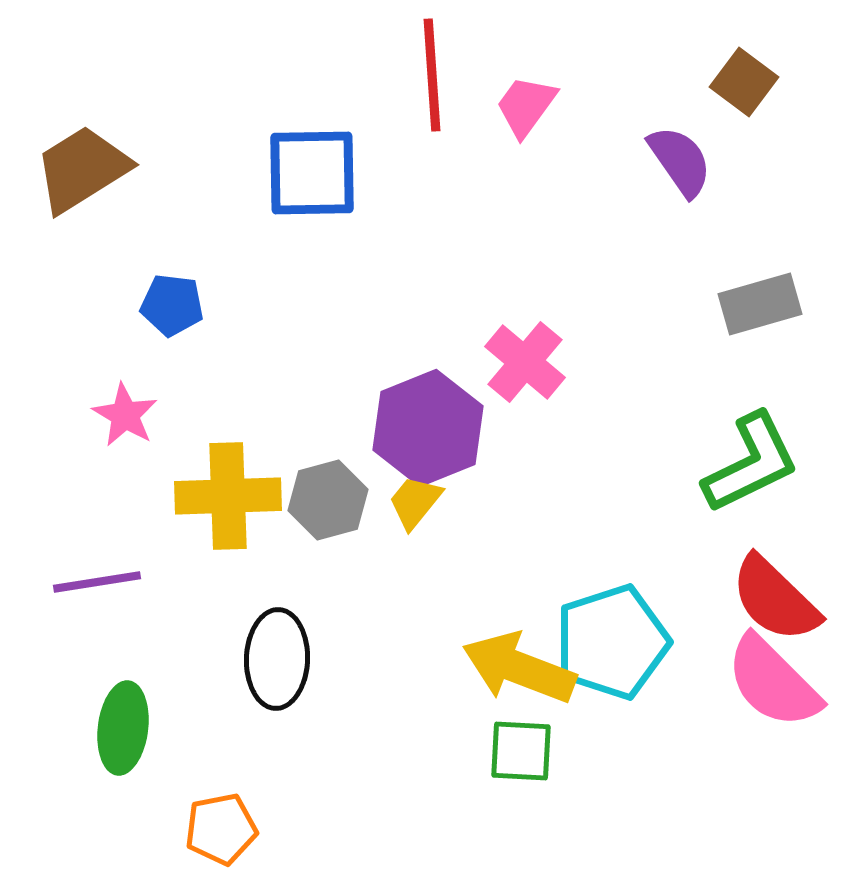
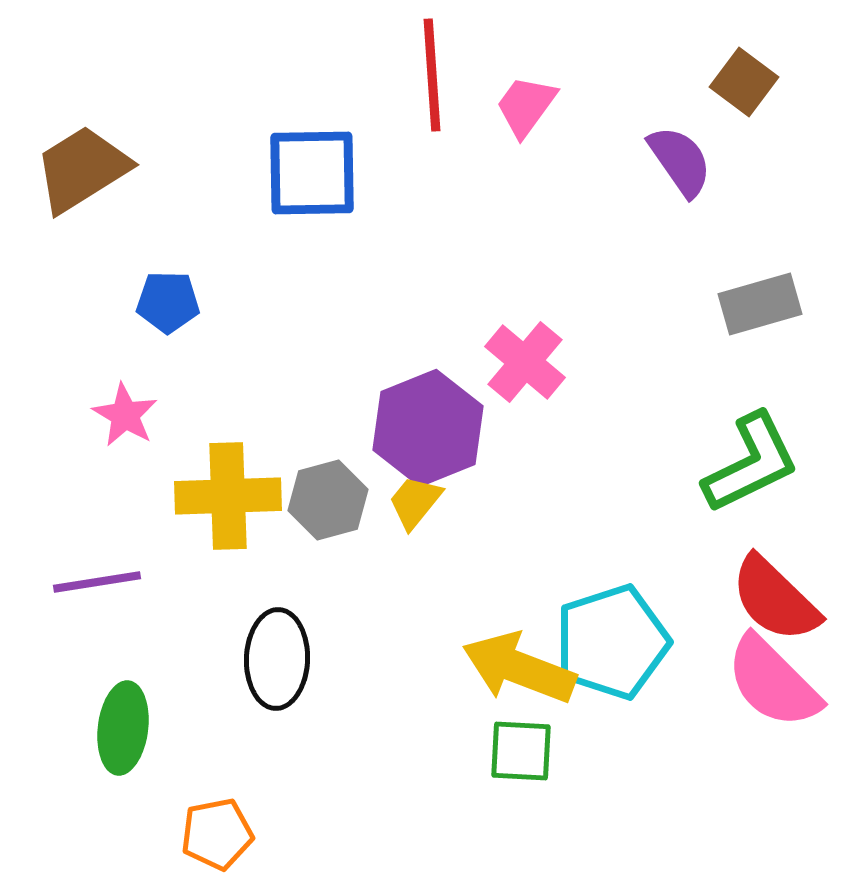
blue pentagon: moved 4 px left, 3 px up; rotated 6 degrees counterclockwise
orange pentagon: moved 4 px left, 5 px down
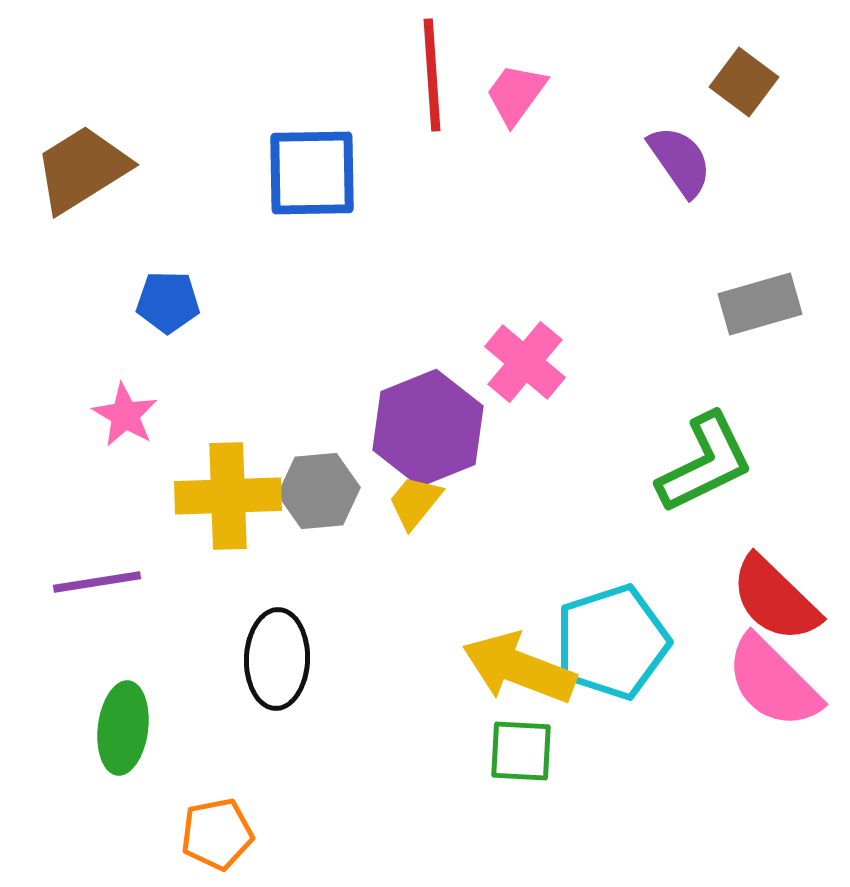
pink trapezoid: moved 10 px left, 12 px up
green L-shape: moved 46 px left
gray hexagon: moved 9 px left, 9 px up; rotated 10 degrees clockwise
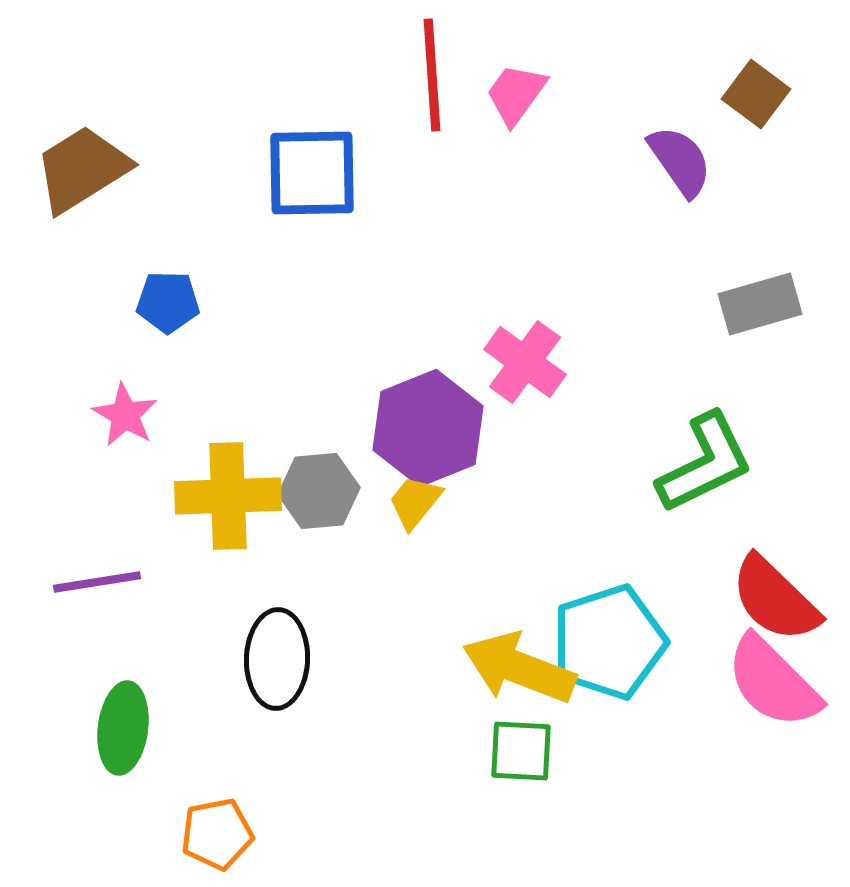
brown square: moved 12 px right, 12 px down
pink cross: rotated 4 degrees counterclockwise
cyan pentagon: moved 3 px left
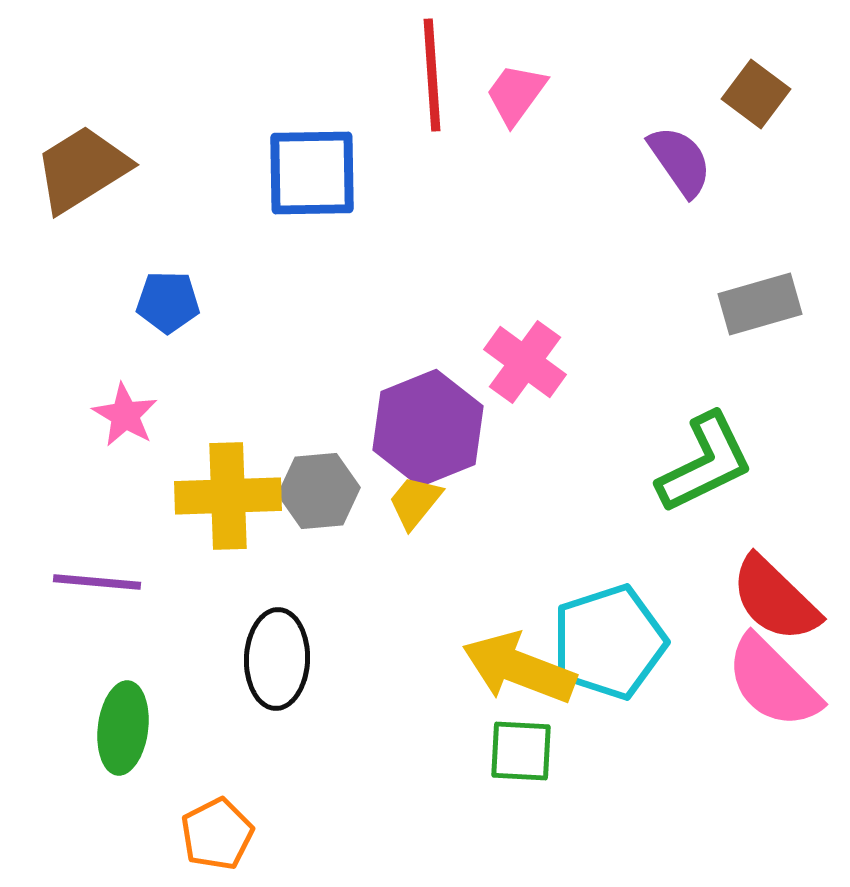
purple line: rotated 14 degrees clockwise
orange pentagon: rotated 16 degrees counterclockwise
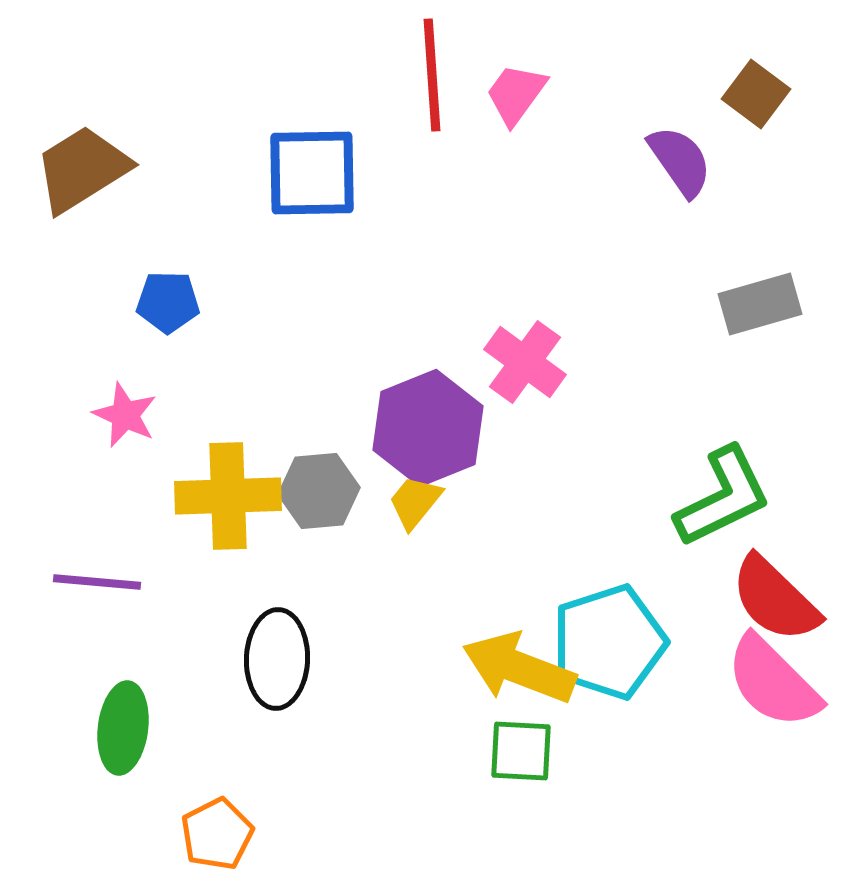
pink star: rotated 6 degrees counterclockwise
green L-shape: moved 18 px right, 34 px down
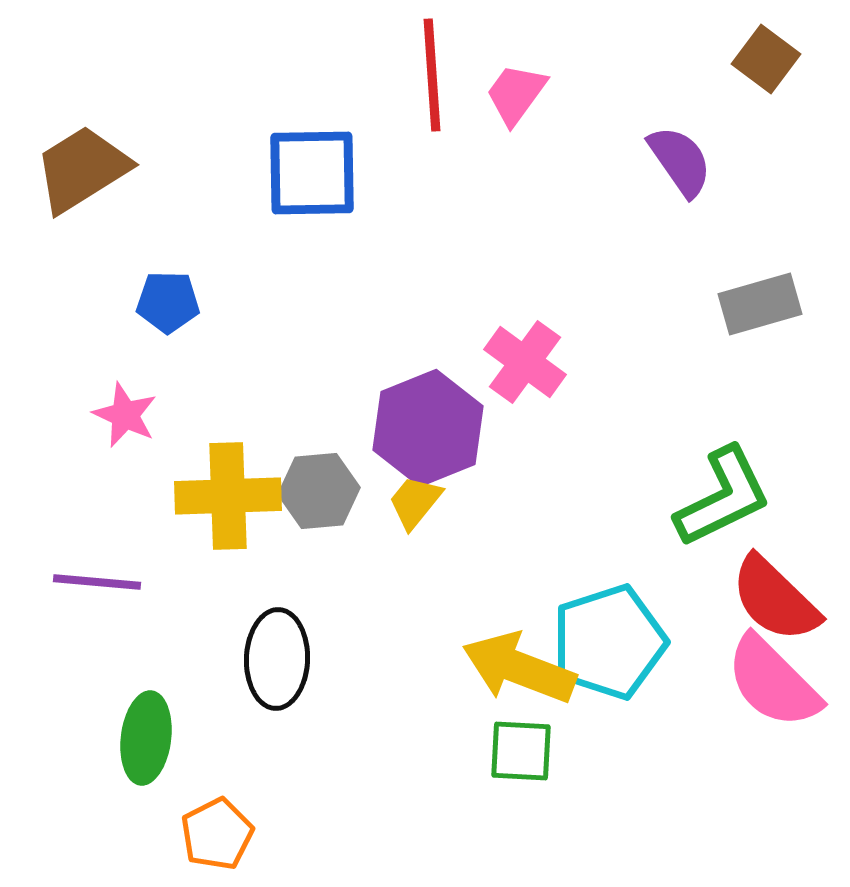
brown square: moved 10 px right, 35 px up
green ellipse: moved 23 px right, 10 px down
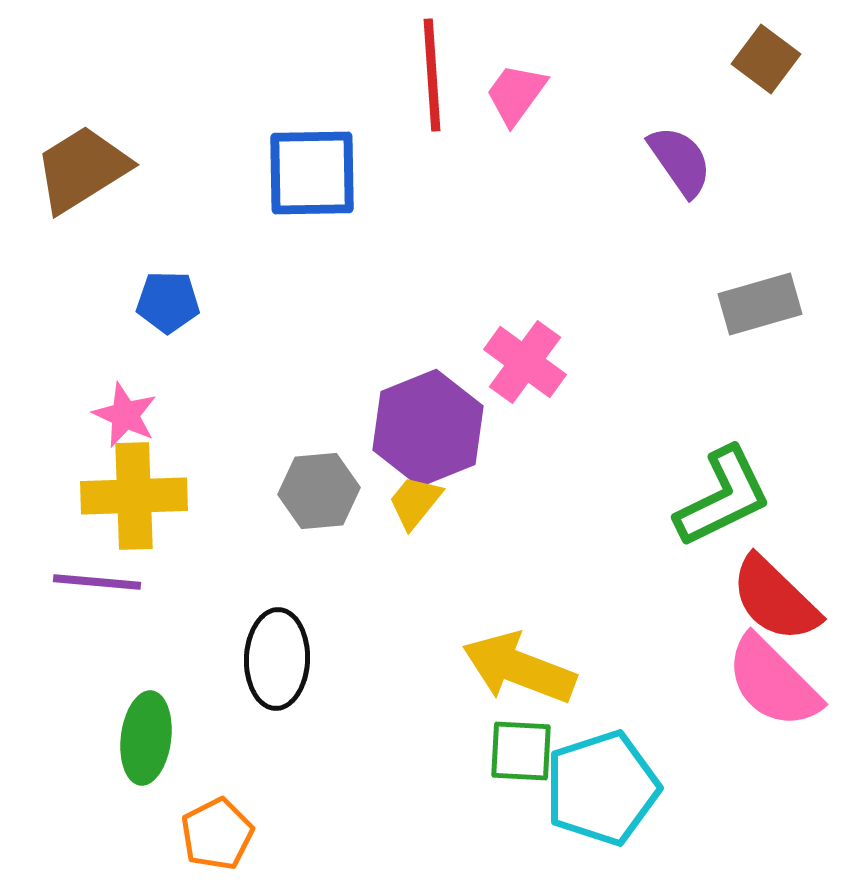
yellow cross: moved 94 px left
cyan pentagon: moved 7 px left, 146 px down
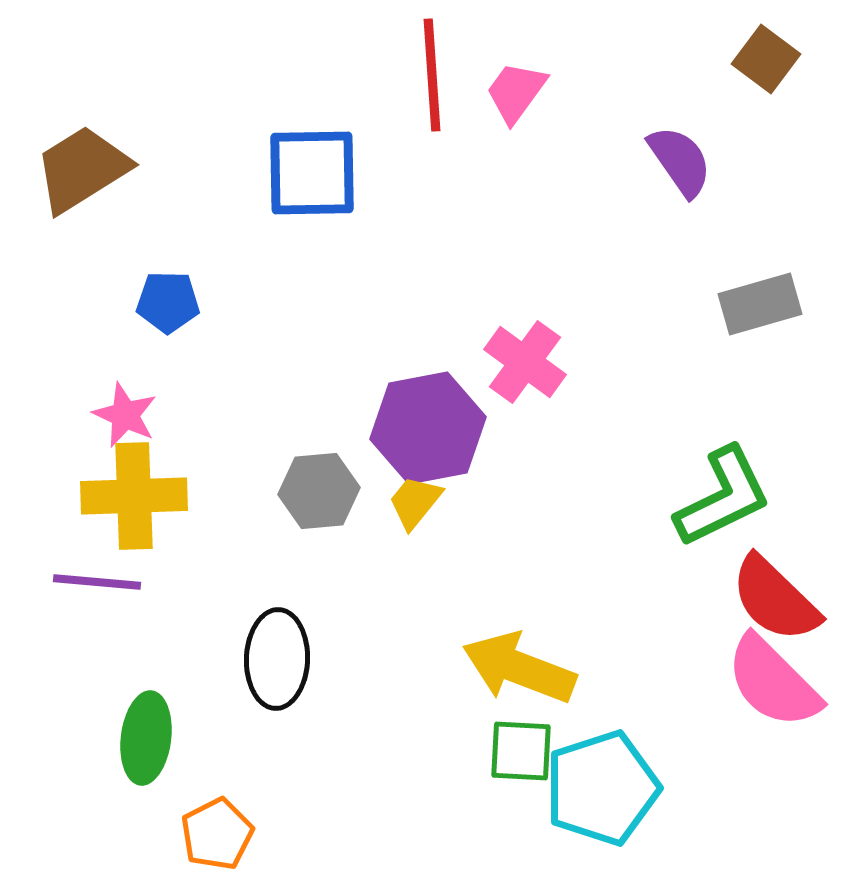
pink trapezoid: moved 2 px up
purple hexagon: rotated 11 degrees clockwise
